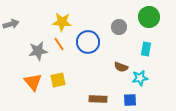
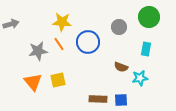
blue square: moved 9 px left
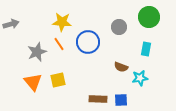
gray star: moved 1 px left, 1 px down; rotated 12 degrees counterclockwise
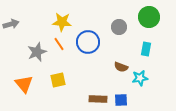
orange triangle: moved 9 px left, 2 px down
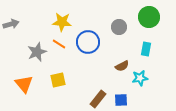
orange line: rotated 24 degrees counterclockwise
brown semicircle: moved 1 px right, 1 px up; rotated 48 degrees counterclockwise
brown rectangle: rotated 54 degrees counterclockwise
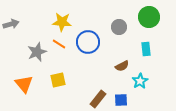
cyan rectangle: rotated 16 degrees counterclockwise
cyan star: moved 3 px down; rotated 21 degrees counterclockwise
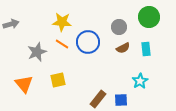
orange line: moved 3 px right
brown semicircle: moved 1 px right, 18 px up
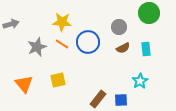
green circle: moved 4 px up
gray star: moved 5 px up
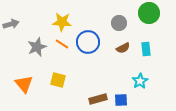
gray circle: moved 4 px up
yellow square: rotated 28 degrees clockwise
brown rectangle: rotated 36 degrees clockwise
